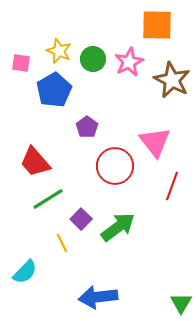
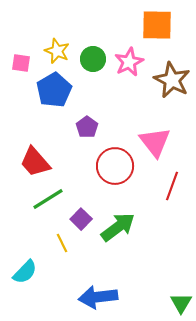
yellow star: moved 2 px left
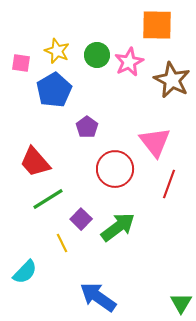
green circle: moved 4 px right, 4 px up
red circle: moved 3 px down
red line: moved 3 px left, 2 px up
blue arrow: rotated 42 degrees clockwise
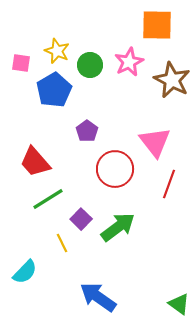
green circle: moved 7 px left, 10 px down
purple pentagon: moved 4 px down
green triangle: moved 2 px left, 1 px down; rotated 25 degrees counterclockwise
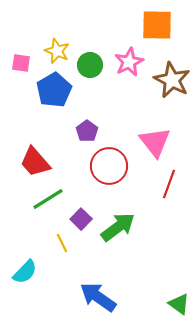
red circle: moved 6 px left, 3 px up
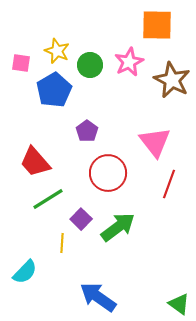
red circle: moved 1 px left, 7 px down
yellow line: rotated 30 degrees clockwise
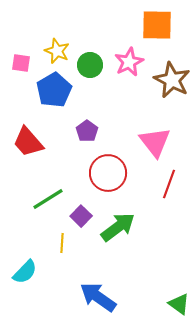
red trapezoid: moved 7 px left, 20 px up
purple square: moved 3 px up
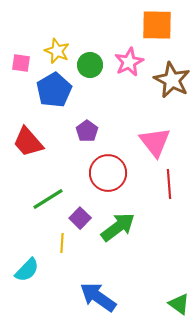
red line: rotated 24 degrees counterclockwise
purple square: moved 1 px left, 2 px down
cyan semicircle: moved 2 px right, 2 px up
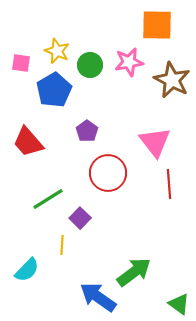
pink star: rotated 16 degrees clockwise
green arrow: moved 16 px right, 45 px down
yellow line: moved 2 px down
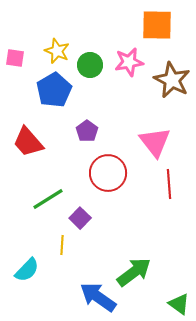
pink square: moved 6 px left, 5 px up
